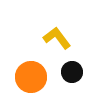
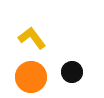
yellow L-shape: moved 25 px left
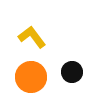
yellow L-shape: moved 1 px up
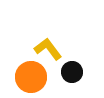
yellow L-shape: moved 16 px right, 12 px down
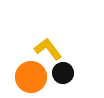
black circle: moved 9 px left, 1 px down
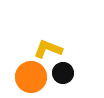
yellow L-shape: rotated 32 degrees counterclockwise
